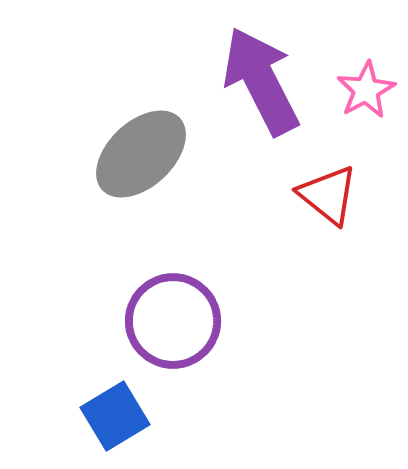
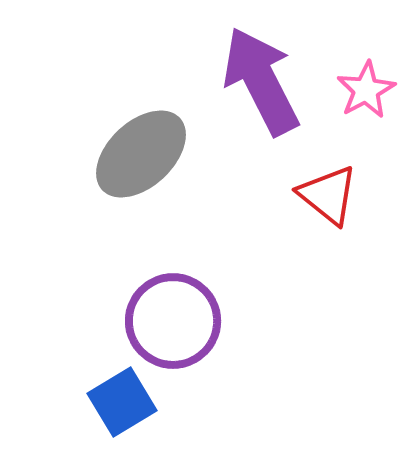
blue square: moved 7 px right, 14 px up
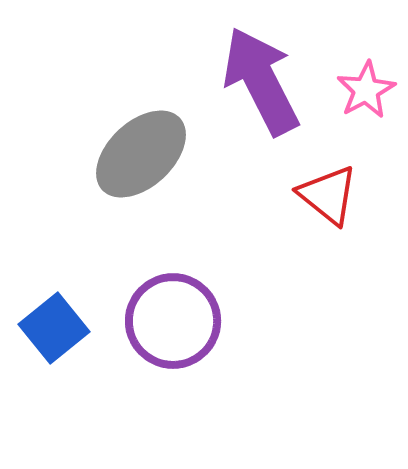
blue square: moved 68 px left, 74 px up; rotated 8 degrees counterclockwise
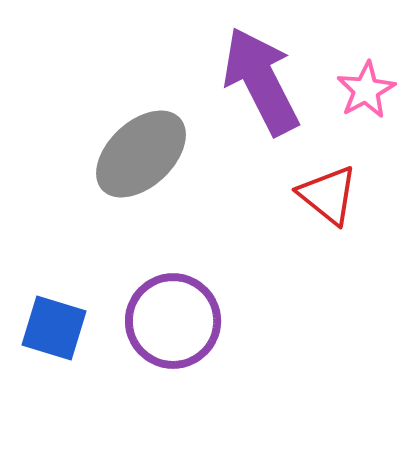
blue square: rotated 34 degrees counterclockwise
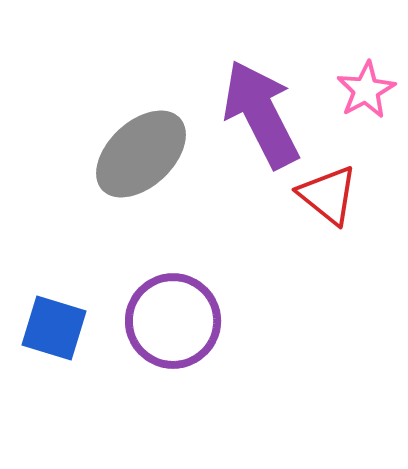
purple arrow: moved 33 px down
